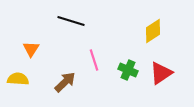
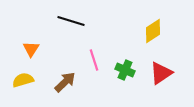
green cross: moved 3 px left
yellow semicircle: moved 5 px right, 1 px down; rotated 20 degrees counterclockwise
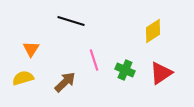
yellow semicircle: moved 2 px up
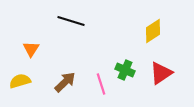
pink line: moved 7 px right, 24 px down
yellow semicircle: moved 3 px left, 3 px down
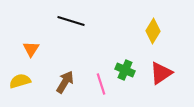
yellow diamond: rotated 25 degrees counterclockwise
brown arrow: rotated 15 degrees counterclockwise
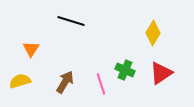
yellow diamond: moved 2 px down
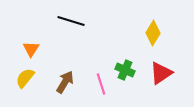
yellow semicircle: moved 5 px right, 3 px up; rotated 35 degrees counterclockwise
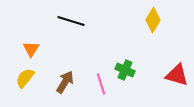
yellow diamond: moved 13 px up
red triangle: moved 16 px right, 2 px down; rotated 50 degrees clockwise
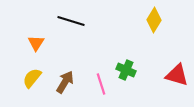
yellow diamond: moved 1 px right
orange triangle: moved 5 px right, 6 px up
green cross: moved 1 px right
yellow semicircle: moved 7 px right
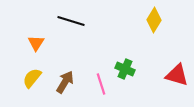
green cross: moved 1 px left, 1 px up
